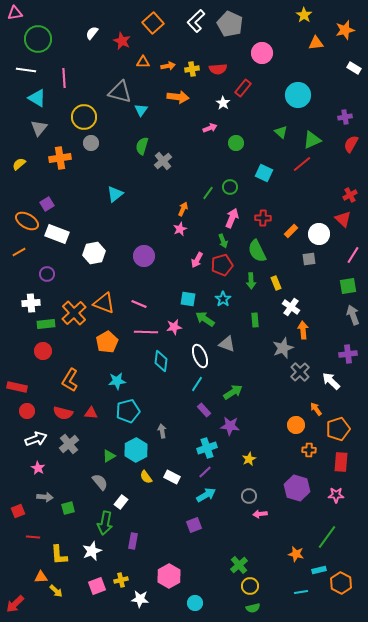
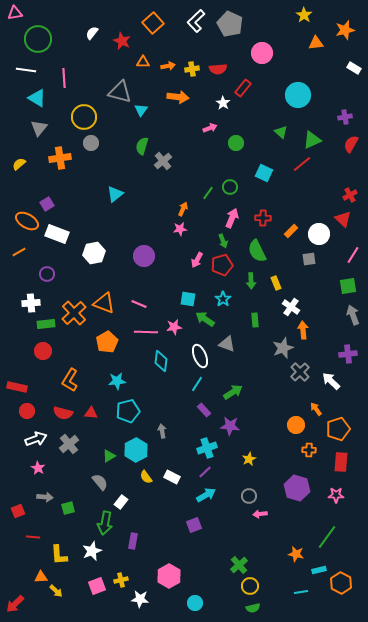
pink star at (180, 229): rotated 16 degrees clockwise
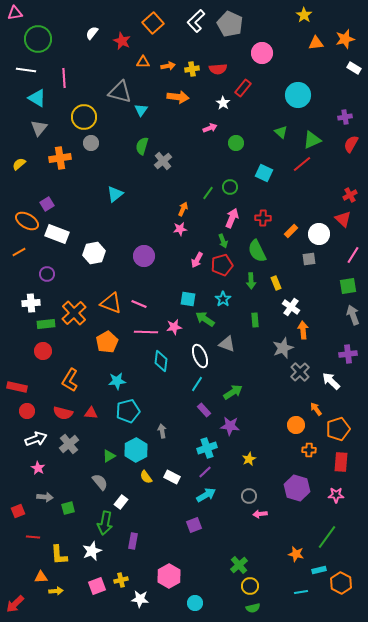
orange star at (345, 30): moved 9 px down
orange triangle at (104, 303): moved 7 px right
yellow arrow at (56, 591): rotated 48 degrees counterclockwise
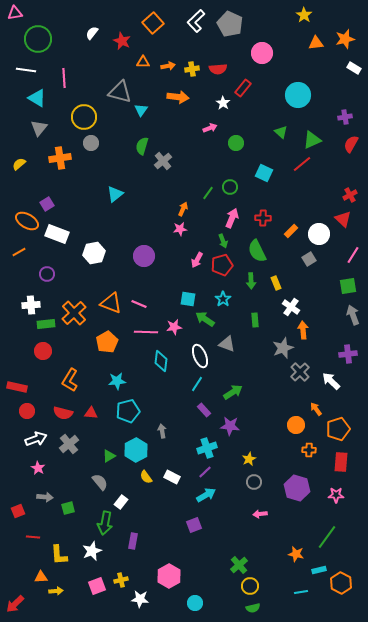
gray square at (309, 259): rotated 24 degrees counterclockwise
white cross at (31, 303): moved 2 px down
gray circle at (249, 496): moved 5 px right, 14 px up
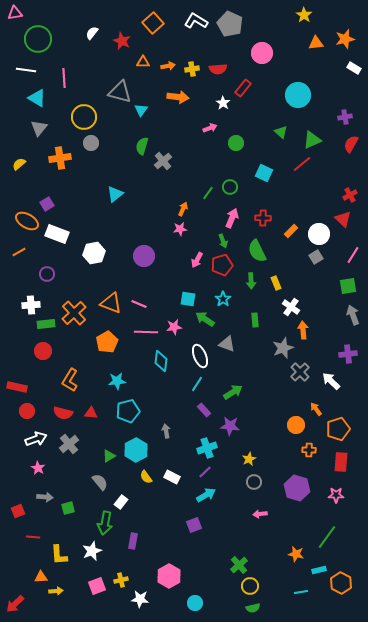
white L-shape at (196, 21): rotated 75 degrees clockwise
gray square at (309, 259): moved 7 px right, 2 px up
gray arrow at (162, 431): moved 4 px right
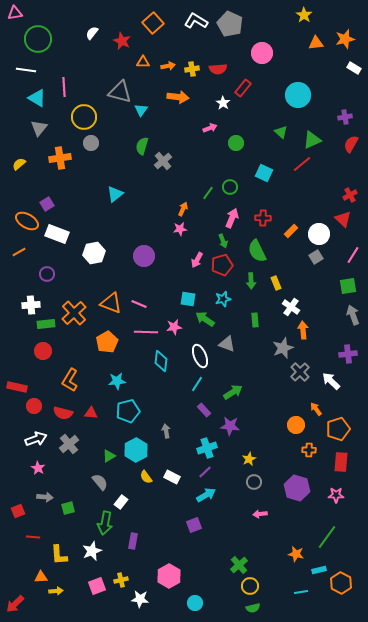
pink line at (64, 78): moved 9 px down
cyan star at (223, 299): rotated 21 degrees clockwise
red circle at (27, 411): moved 7 px right, 5 px up
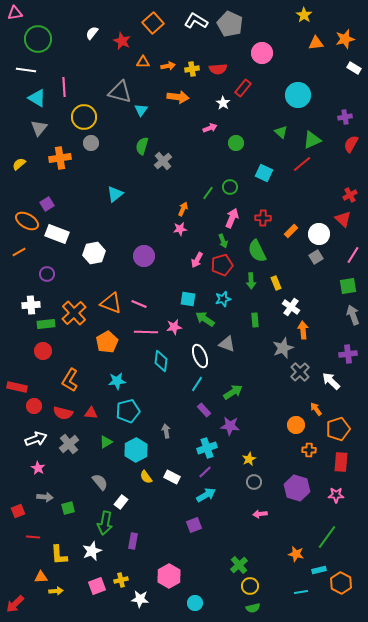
green triangle at (109, 456): moved 3 px left, 14 px up
